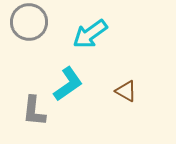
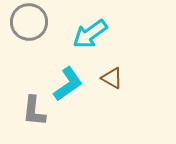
brown triangle: moved 14 px left, 13 px up
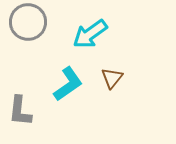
gray circle: moved 1 px left
brown triangle: rotated 40 degrees clockwise
gray L-shape: moved 14 px left
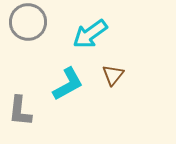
brown triangle: moved 1 px right, 3 px up
cyan L-shape: rotated 6 degrees clockwise
